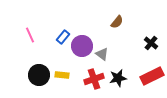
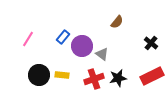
pink line: moved 2 px left, 4 px down; rotated 56 degrees clockwise
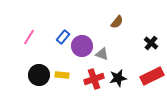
pink line: moved 1 px right, 2 px up
gray triangle: rotated 16 degrees counterclockwise
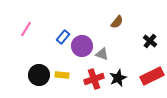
pink line: moved 3 px left, 8 px up
black cross: moved 1 px left, 2 px up
black star: rotated 12 degrees counterclockwise
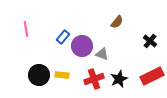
pink line: rotated 42 degrees counterclockwise
black star: moved 1 px right, 1 px down
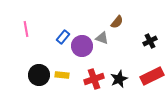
black cross: rotated 24 degrees clockwise
gray triangle: moved 16 px up
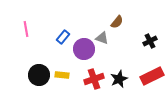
purple circle: moved 2 px right, 3 px down
